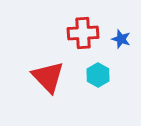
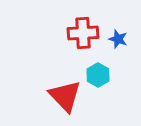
blue star: moved 3 px left
red triangle: moved 17 px right, 19 px down
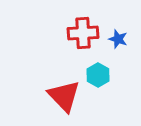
red triangle: moved 1 px left
